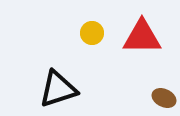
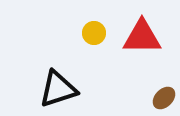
yellow circle: moved 2 px right
brown ellipse: rotated 70 degrees counterclockwise
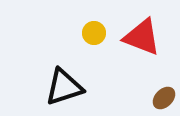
red triangle: rotated 21 degrees clockwise
black triangle: moved 6 px right, 2 px up
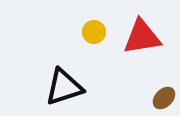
yellow circle: moved 1 px up
red triangle: rotated 30 degrees counterclockwise
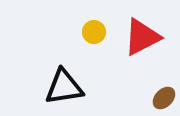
red triangle: rotated 18 degrees counterclockwise
black triangle: rotated 9 degrees clockwise
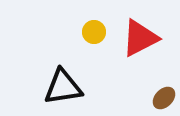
red triangle: moved 2 px left, 1 px down
black triangle: moved 1 px left
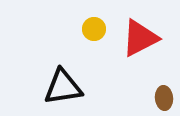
yellow circle: moved 3 px up
brown ellipse: rotated 50 degrees counterclockwise
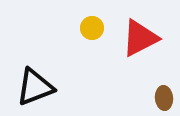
yellow circle: moved 2 px left, 1 px up
black triangle: moved 28 px left; rotated 12 degrees counterclockwise
